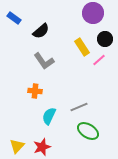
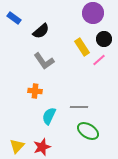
black circle: moved 1 px left
gray line: rotated 24 degrees clockwise
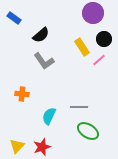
black semicircle: moved 4 px down
orange cross: moved 13 px left, 3 px down
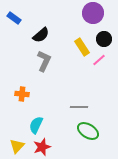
gray L-shape: rotated 120 degrees counterclockwise
cyan semicircle: moved 13 px left, 9 px down
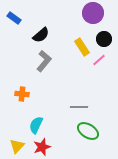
gray L-shape: rotated 15 degrees clockwise
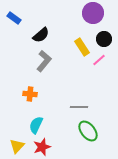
orange cross: moved 8 px right
green ellipse: rotated 20 degrees clockwise
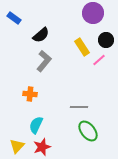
black circle: moved 2 px right, 1 px down
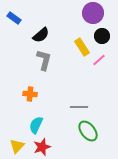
black circle: moved 4 px left, 4 px up
gray L-shape: moved 1 px up; rotated 25 degrees counterclockwise
